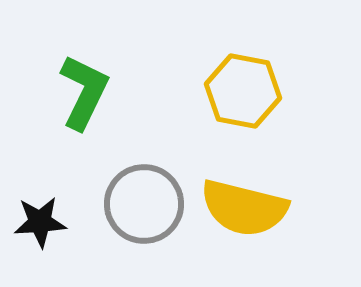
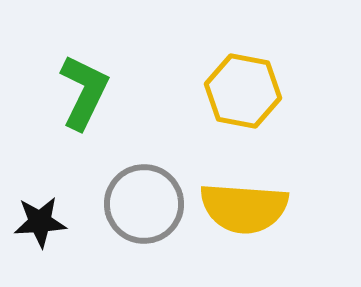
yellow semicircle: rotated 10 degrees counterclockwise
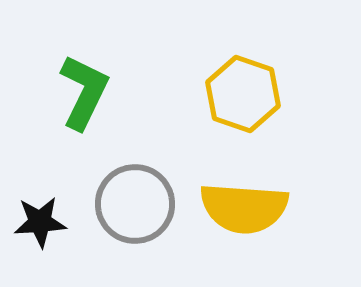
yellow hexagon: moved 3 px down; rotated 8 degrees clockwise
gray circle: moved 9 px left
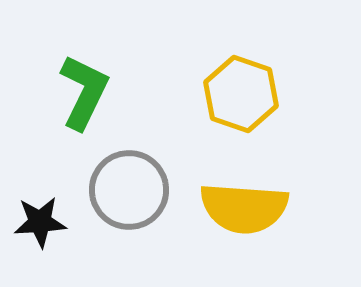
yellow hexagon: moved 2 px left
gray circle: moved 6 px left, 14 px up
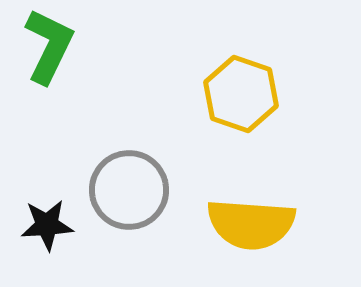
green L-shape: moved 35 px left, 46 px up
yellow semicircle: moved 7 px right, 16 px down
black star: moved 7 px right, 3 px down
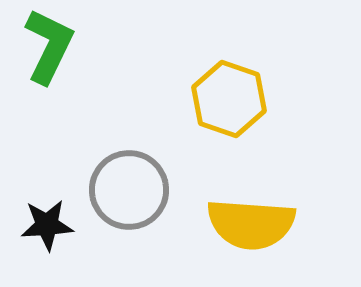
yellow hexagon: moved 12 px left, 5 px down
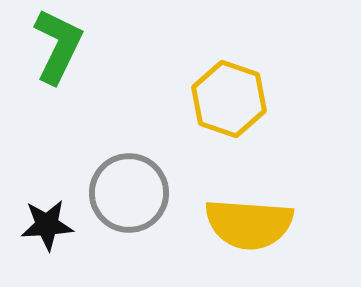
green L-shape: moved 9 px right
gray circle: moved 3 px down
yellow semicircle: moved 2 px left
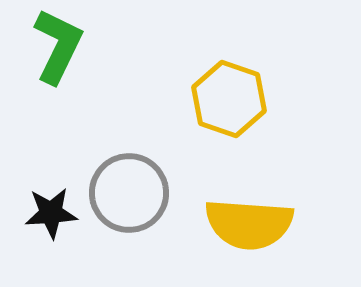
black star: moved 4 px right, 12 px up
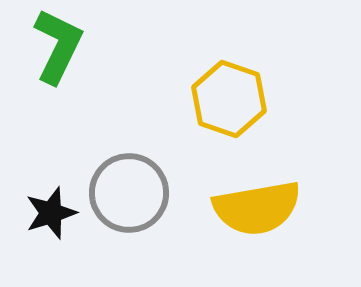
black star: rotated 14 degrees counterclockwise
yellow semicircle: moved 8 px right, 16 px up; rotated 14 degrees counterclockwise
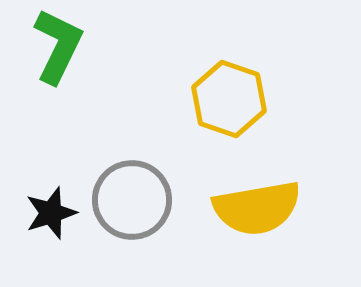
gray circle: moved 3 px right, 7 px down
